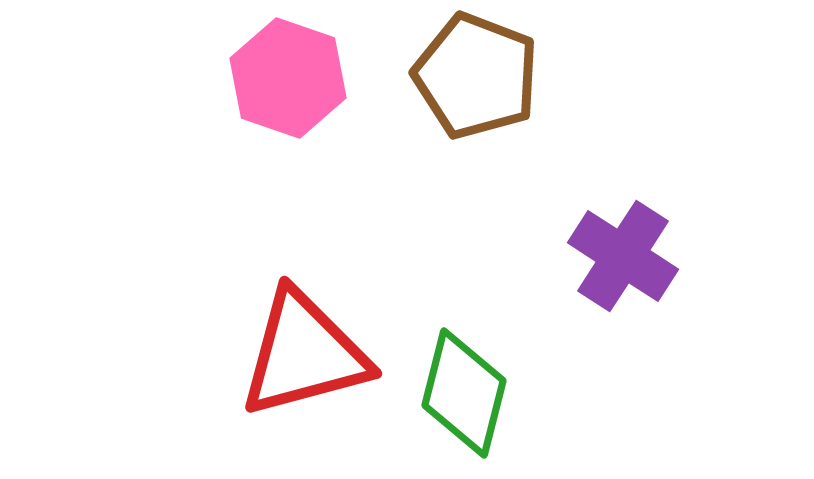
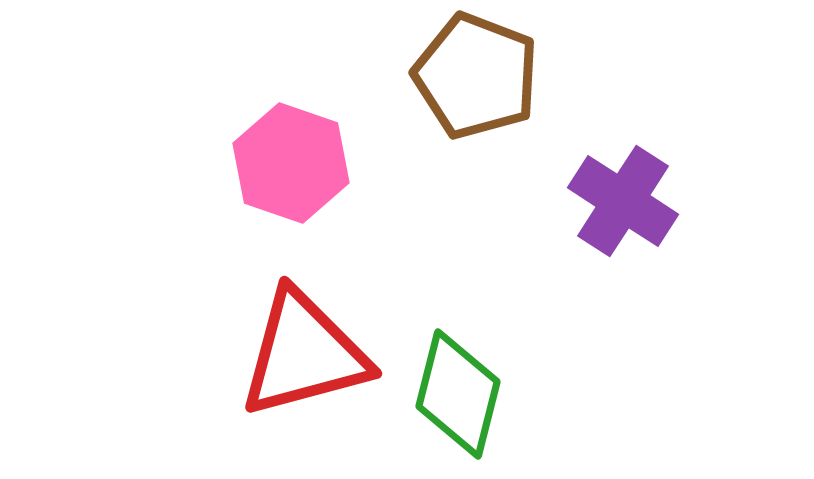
pink hexagon: moved 3 px right, 85 px down
purple cross: moved 55 px up
green diamond: moved 6 px left, 1 px down
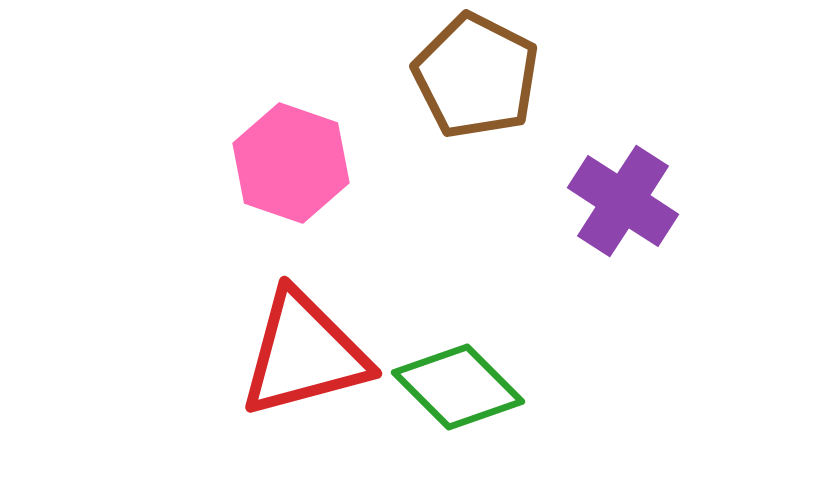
brown pentagon: rotated 6 degrees clockwise
green diamond: moved 7 px up; rotated 59 degrees counterclockwise
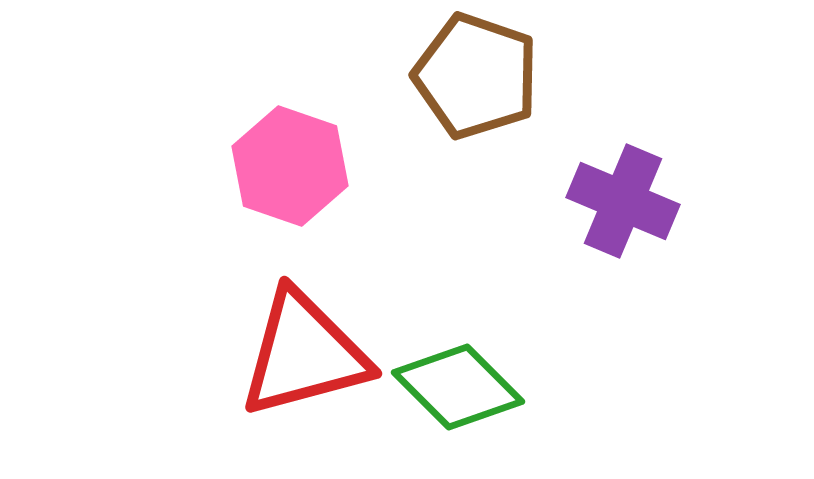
brown pentagon: rotated 8 degrees counterclockwise
pink hexagon: moved 1 px left, 3 px down
purple cross: rotated 10 degrees counterclockwise
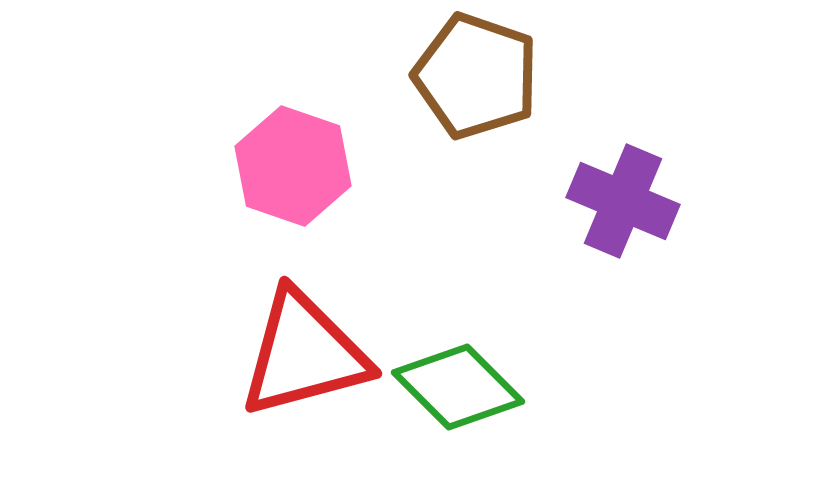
pink hexagon: moved 3 px right
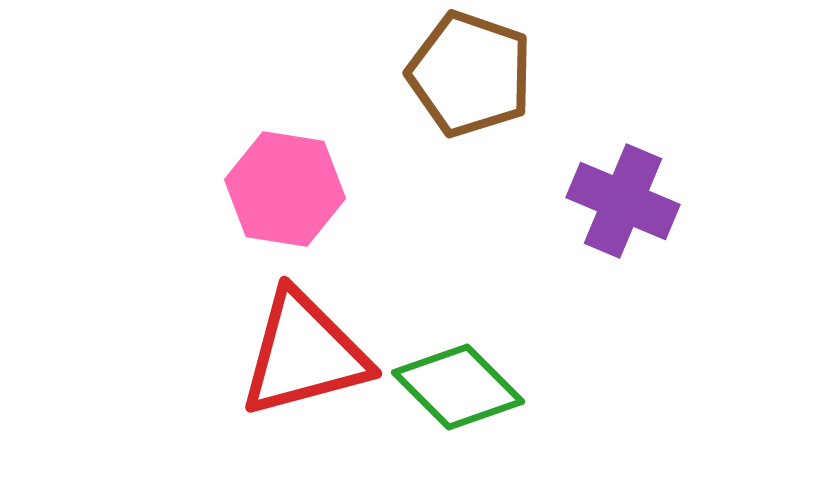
brown pentagon: moved 6 px left, 2 px up
pink hexagon: moved 8 px left, 23 px down; rotated 10 degrees counterclockwise
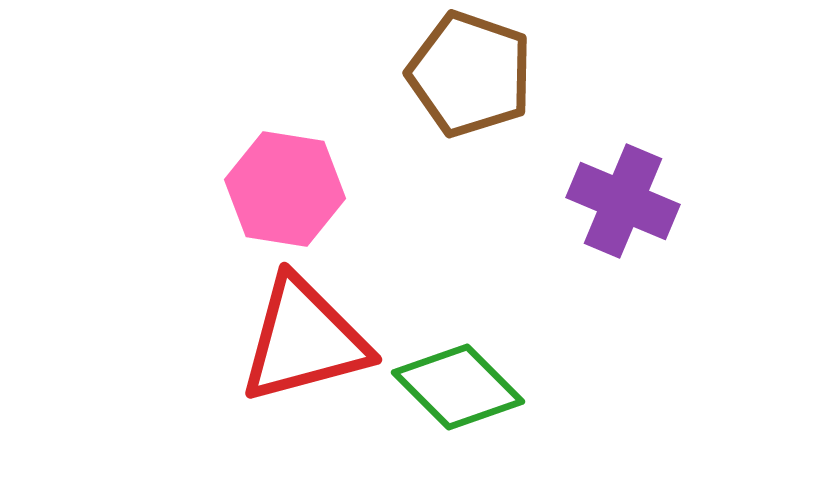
red triangle: moved 14 px up
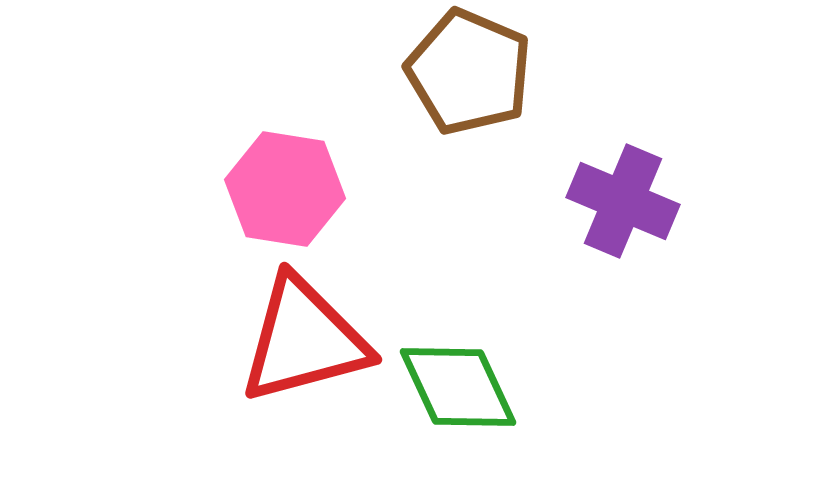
brown pentagon: moved 1 px left, 2 px up; rotated 4 degrees clockwise
green diamond: rotated 20 degrees clockwise
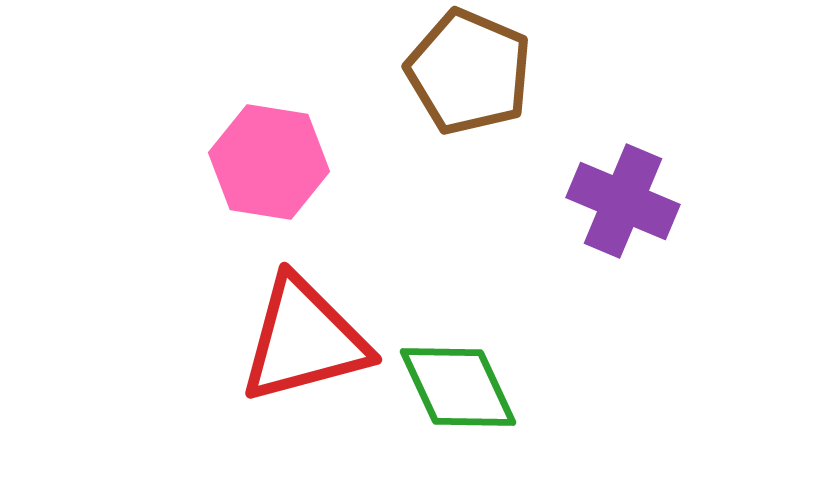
pink hexagon: moved 16 px left, 27 px up
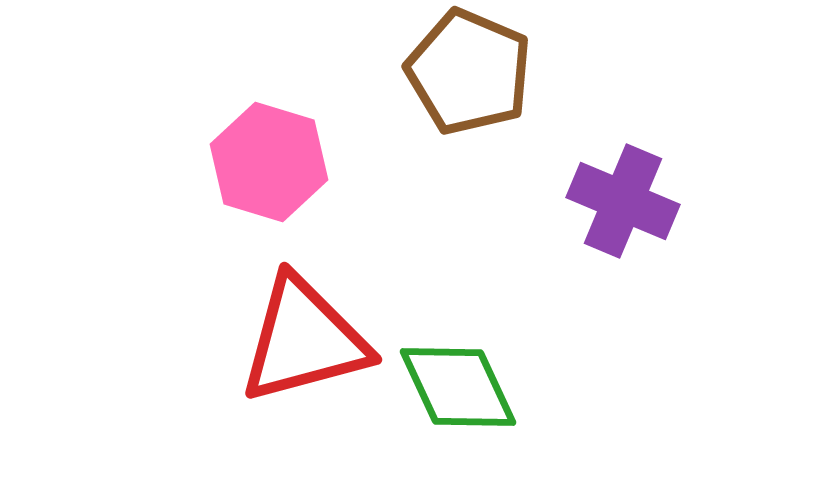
pink hexagon: rotated 8 degrees clockwise
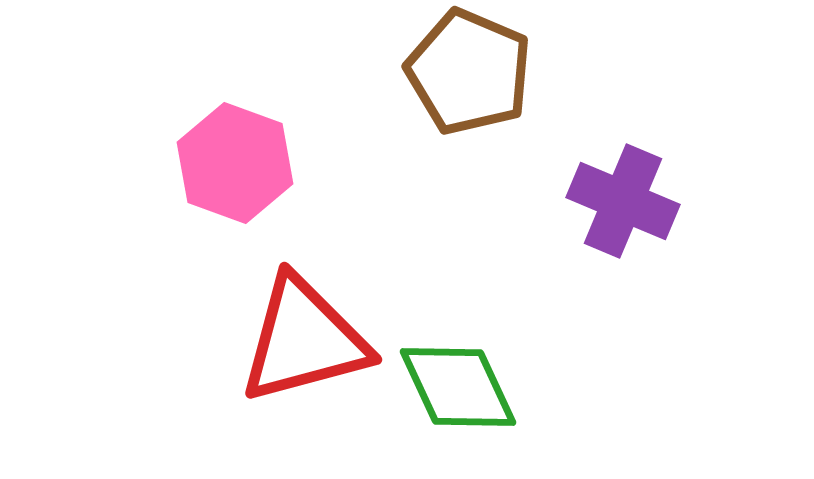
pink hexagon: moved 34 px left, 1 px down; rotated 3 degrees clockwise
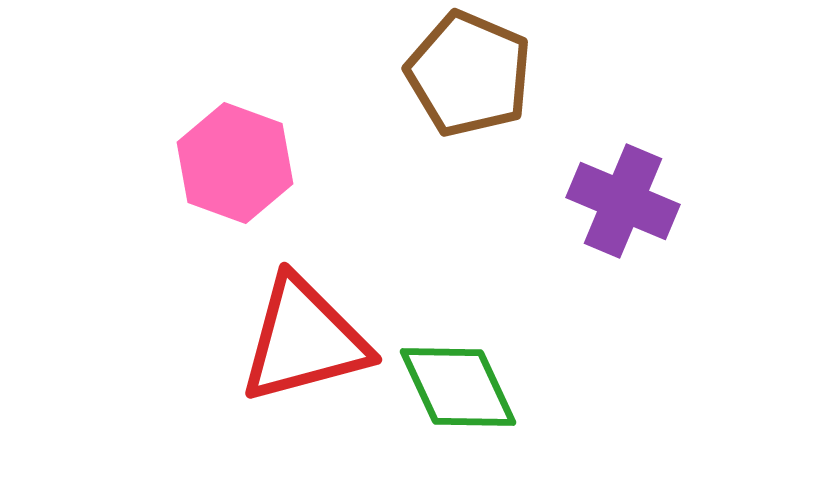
brown pentagon: moved 2 px down
